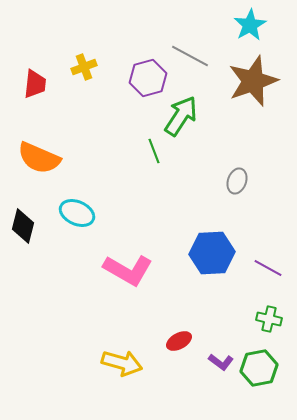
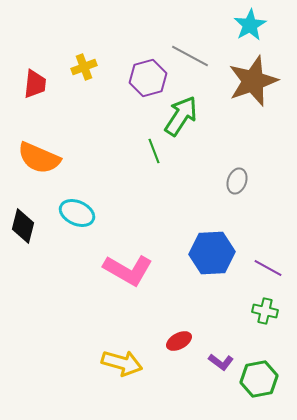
green cross: moved 4 px left, 8 px up
green hexagon: moved 11 px down
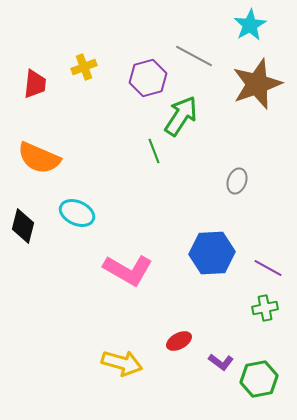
gray line: moved 4 px right
brown star: moved 4 px right, 3 px down
green cross: moved 3 px up; rotated 25 degrees counterclockwise
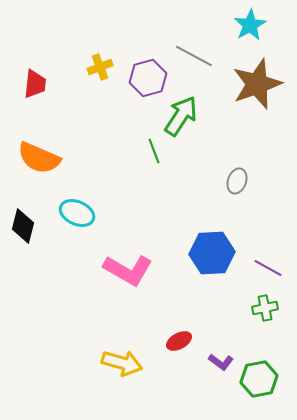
yellow cross: moved 16 px right
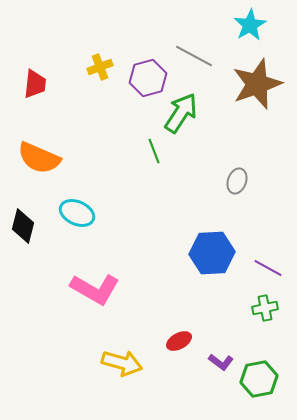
green arrow: moved 3 px up
pink L-shape: moved 33 px left, 19 px down
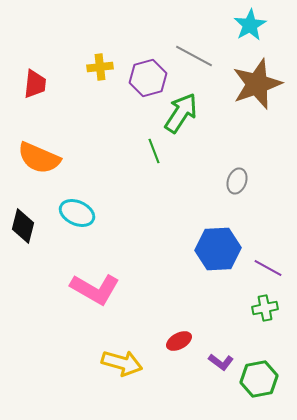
yellow cross: rotated 15 degrees clockwise
blue hexagon: moved 6 px right, 4 px up
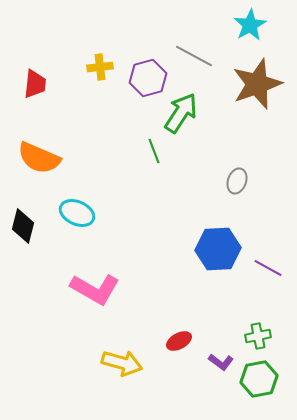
green cross: moved 7 px left, 28 px down
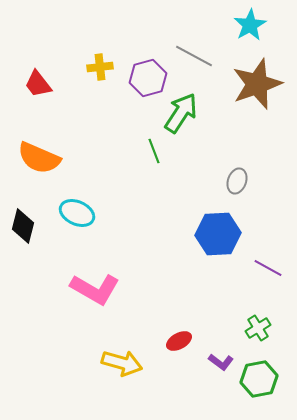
red trapezoid: moved 3 px right; rotated 136 degrees clockwise
blue hexagon: moved 15 px up
green cross: moved 8 px up; rotated 20 degrees counterclockwise
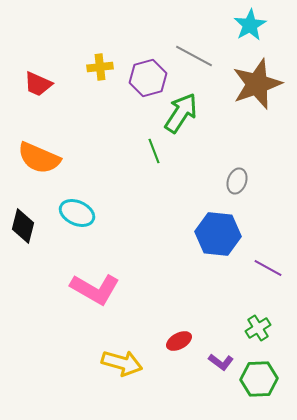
red trapezoid: rotated 28 degrees counterclockwise
blue hexagon: rotated 9 degrees clockwise
green hexagon: rotated 9 degrees clockwise
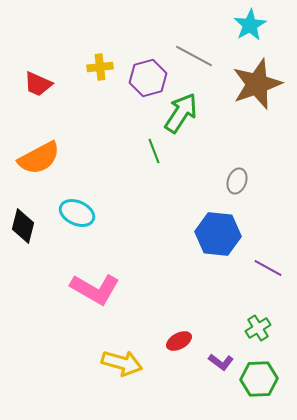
orange semicircle: rotated 51 degrees counterclockwise
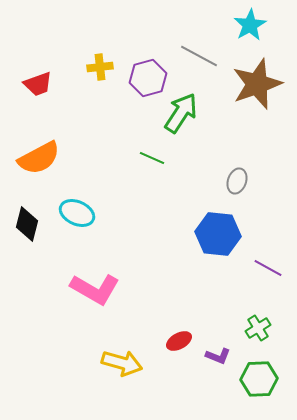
gray line: moved 5 px right
red trapezoid: rotated 44 degrees counterclockwise
green line: moved 2 px left, 7 px down; rotated 45 degrees counterclockwise
black diamond: moved 4 px right, 2 px up
purple L-shape: moved 3 px left, 6 px up; rotated 15 degrees counterclockwise
